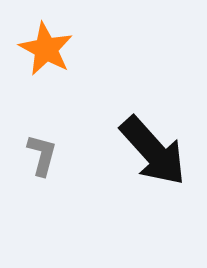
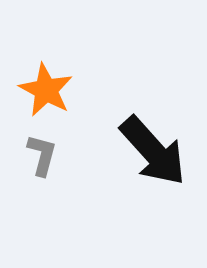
orange star: moved 41 px down
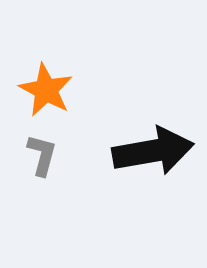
black arrow: rotated 58 degrees counterclockwise
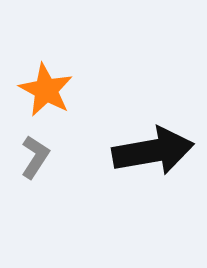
gray L-shape: moved 7 px left, 2 px down; rotated 18 degrees clockwise
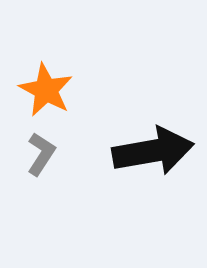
gray L-shape: moved 6 px right, 3 px up
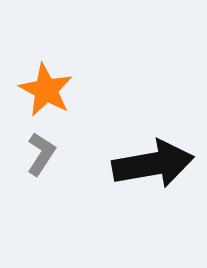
black arrow: moved 13 px down
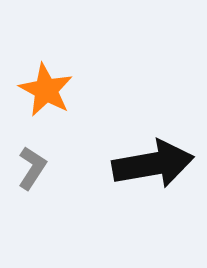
gray L-shape: moved 9 px left, 14 px down
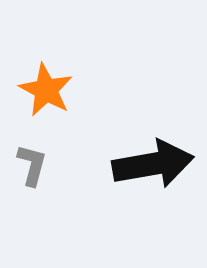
gray L-shape: moved 3 px up; rotated 18 degrees counterclockwise
